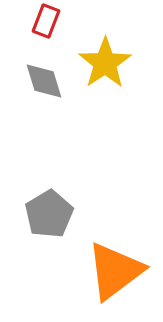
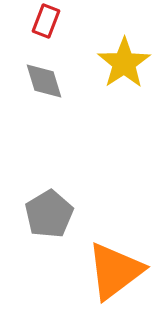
yellow star: moved 19 px right
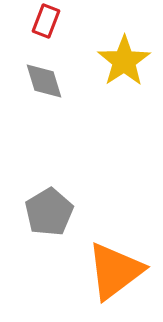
yellow star: moved 2 px up
gray pentagon: moved 2 px up
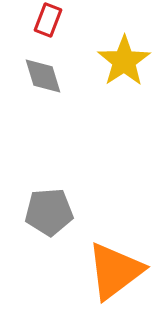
red rectangle: moved 2 px right, 1 px up
gray diamond: moved 1 px left, 5 px up
gray pentagon: rotated 27 degrees clockwise
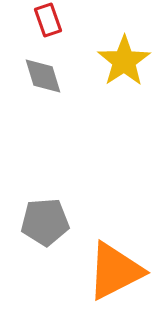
red rectangle: rotated 40 degrees counterclockwise
gray pentagon: moved 4 px left, 10 px down
orange triangle: rotated 10 degrees clockwise
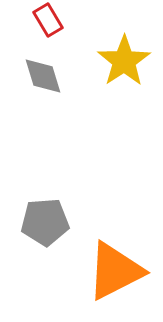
red rectangle: rotated 12 degrees counterclockwise
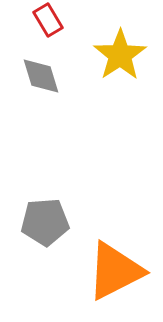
yellow star: moved 4 px left, 6 px up
gray diamond: moved 2 px left
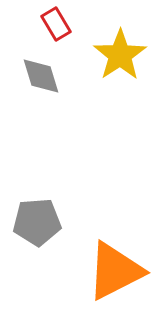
red rectangle: moved 8 px right, 4 px down
gray pentagon: moved 8 px left
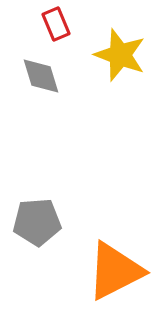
red rectangle: rotated 8 degrees clockwise
yellow star: rotated 18 degrees counterclockwise
